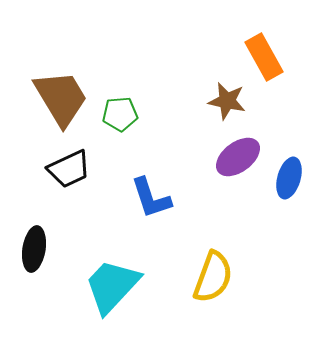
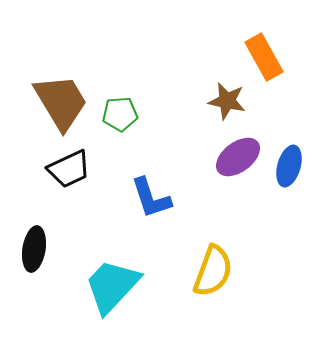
brown trapezoid: moved 4 px down
blue ellipse: moved 12 px up
yellow semicircle: moved 6 px up
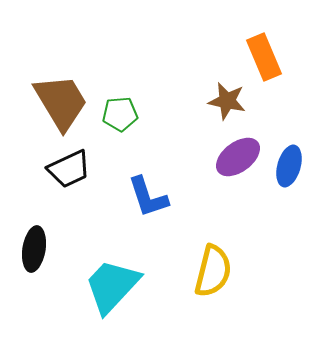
orange rectangle: rotated 6 degrees clockwise
blue L-shape: moved 3 px left, 1 px up
yellow semicircle: rotated 6 degrees counterclockwise
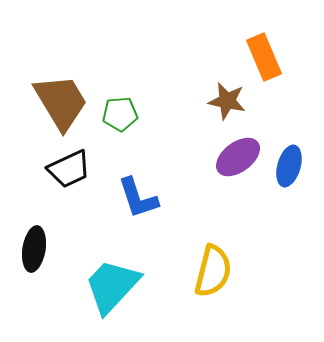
blue L-shape: moved 10 px left, 1 px down
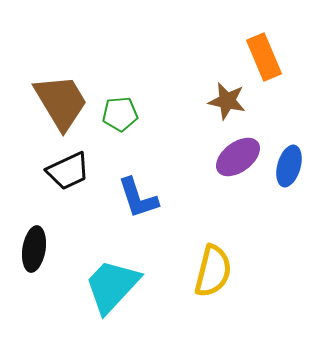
black trapezoid: moved 1 px left, 2 px down
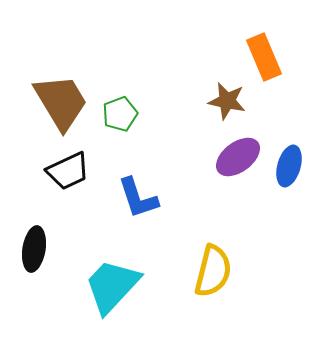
green pentagon: rotated 16 degrees counterclockwise
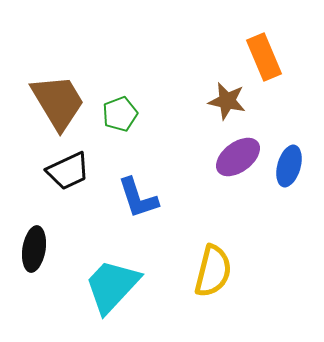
brown trapezoid: moved 3 px left
